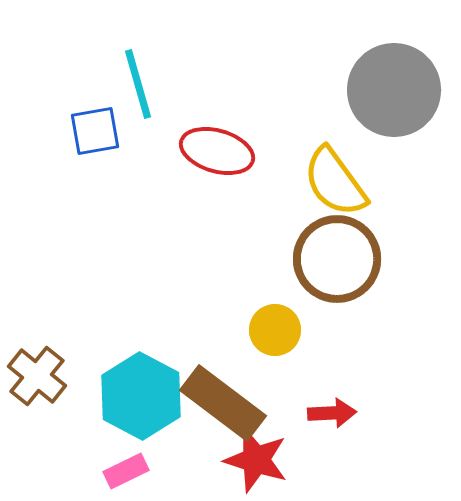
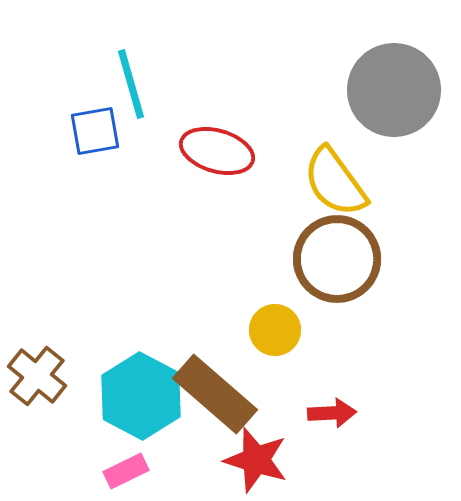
cyan line: moved 7 px left
brown rectangle: moved 8 px left, 9 px up; rotated 4 degrees clockwise
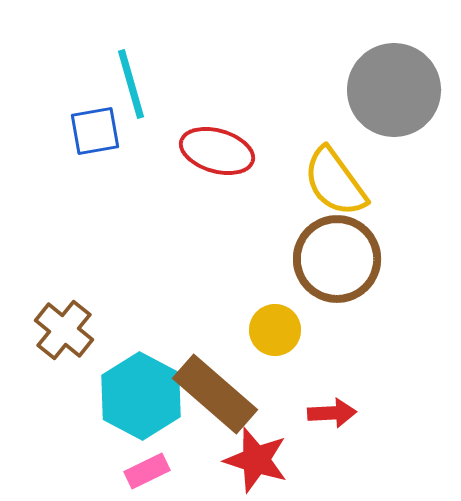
brown cross: moved 27 px right, 46 px up
pink rectangle: moved 21 px right
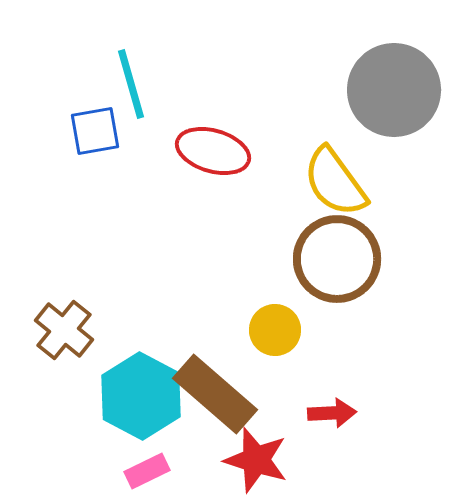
red ellipse: moved 4 px left
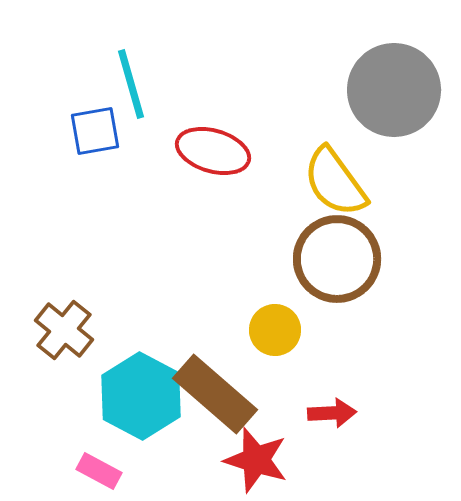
pink rectangle: moved 48 px left; rotated 54 degrees clockwise
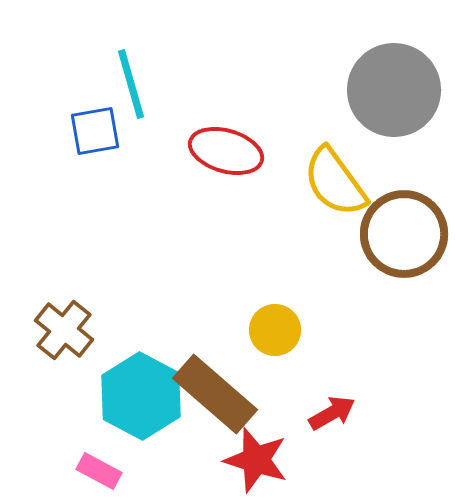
red ellipse: moved 13 px right
brown circle: moved 67 px right, 25 px up
red arrow: rotated 27 degrees counterclockwise
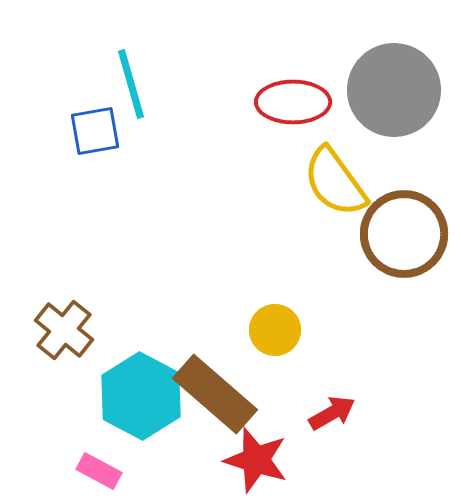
red ellipse: moved 67 px right, 49 px up; rotated 16 degrees counterclockwise
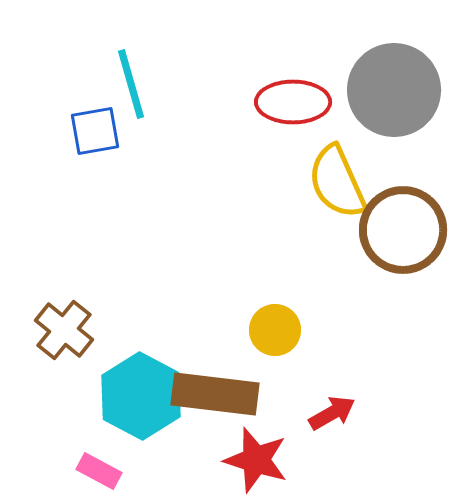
yellow semicircle: moved 2 px right; rotated 12 degrees clockwise
brown circle: moved 1 px left, 4 px up
brown rectangle: rotated 34 degrees counterclockwise
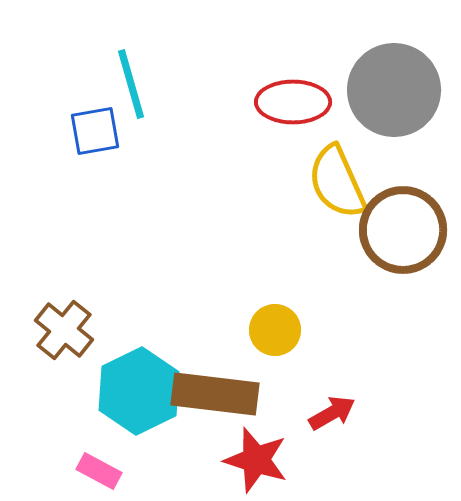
cyan hexagon: moved 2 px left, 5 px up; rotated 6 degrees clockwise
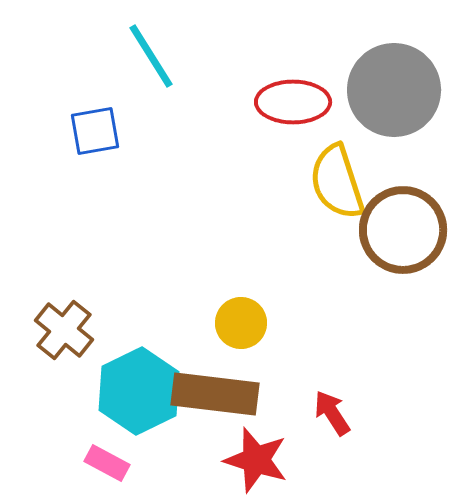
cyan line: moved 20 px right, 28 px up; rotated 16 degrees counterclockwise
yellow semicircle: rotated 6 degrees clockwise
yellow circle: moved 34 px left, 7 px up
red arrow: rotated 93 degrees counterclockwise
pink rectangle: moved 8 px right, 8 px up
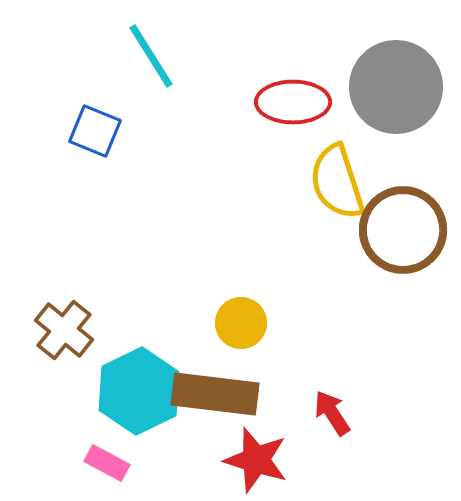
gray circle: moved 2 px right, 3 px up
blue square: rotated 32 degrees clockwise
